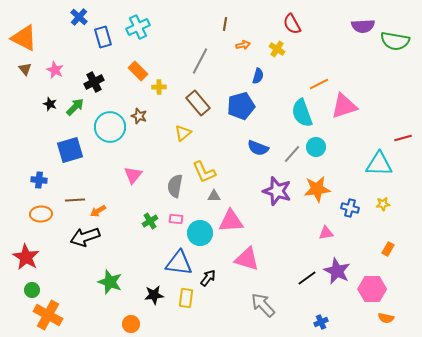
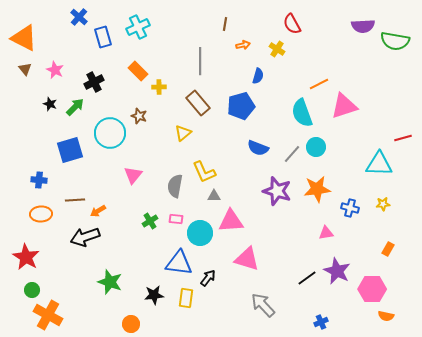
gray line at (200, 61): rotated 28 degrees counterclockwise
cyan circle at (110, 127): moved 6 px down
orange semicircle at (386, 318): moved 2 px up
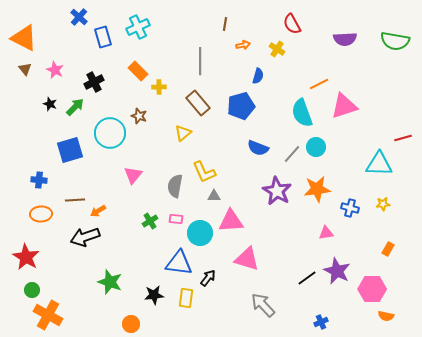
purple semicircle at (363, 26): moved 18 px left, 13 px down
purple star at (277, 191): rotated 12 degrees clockwise
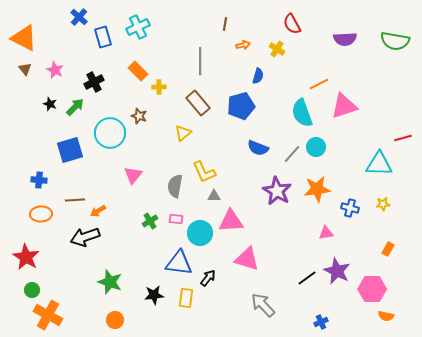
orange circle at (131, 324): moved 16 px left, 4 px up
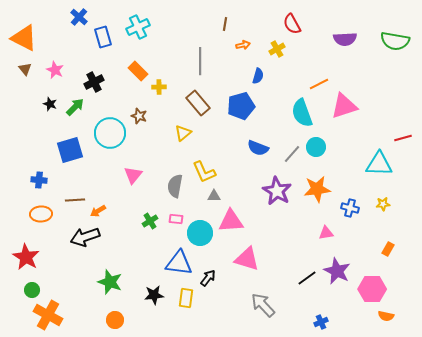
yellow cross at (277, 49): rotated 28 degrees clockwise
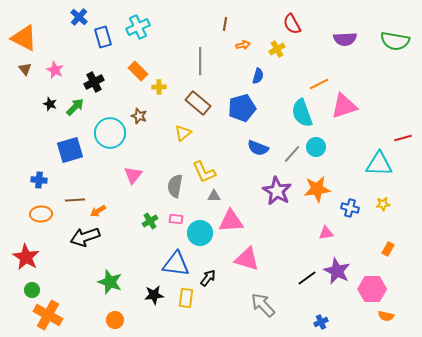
brown rectangle at (198, 103): rotated 10 degrees counterclockwise
blue pentagon at (241, 106): moved 1 px right, 2 px down
blue triangle at (179, 263): moved 3 px left, 1 px down
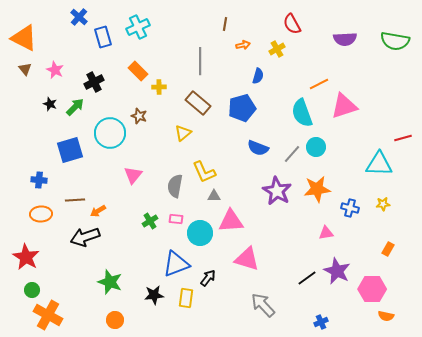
blue triangle at (176, 264): rotated 28 degrees counterclockwise
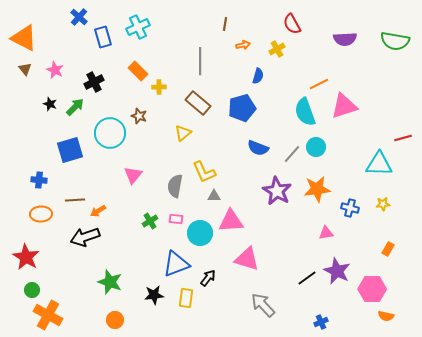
cyan semicircle at (302, 113): moved 3 px right, 1 px up
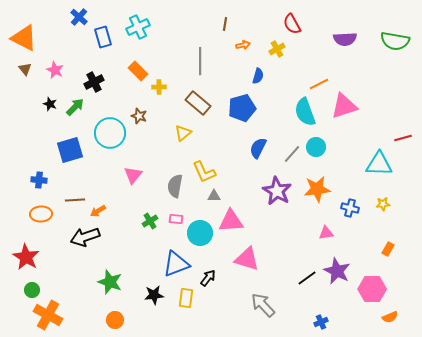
blue semicircle at (258, 148): rotated 95 degrees clockwise
orange semicircle at (386, 316): moved 4 px right, 1 px down; rotated 35 degrees counterclockwise
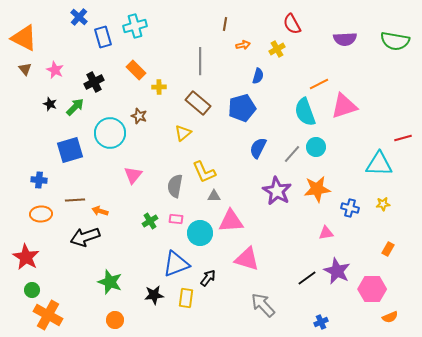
cyan cross at (138, 27): moved 3 px left, 1 px up; rotated 10 degrees clockwise
orange rectangle at (138, 71): moved 2 px left, 1 px up
orange arrow at (98, 211): moved 2 px right; rotated 49 degrees clockwise
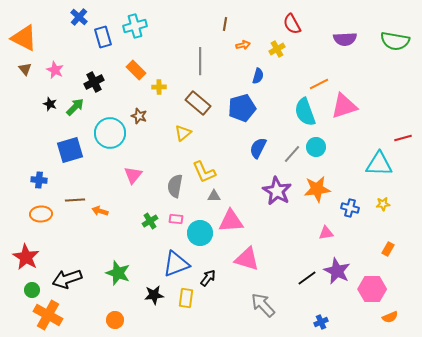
black arrow at (85, 237): moved 18 px left, 42 px down
green star at (110, 282): moved 8 px right, 9 px up
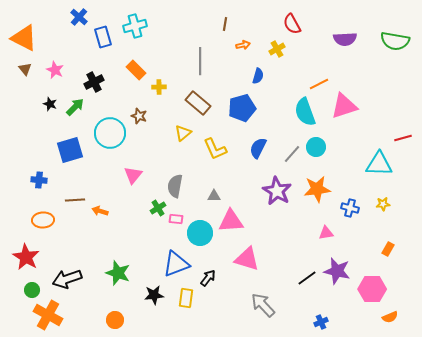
yellow L-shape at (204, 172): moved 11 px right, 23 px up
orange ellipse at (41, 214): moved 2 px right, 6 px down
green cross at (150, 221): moved 8 px right, 13 px up
purple star at (337, 271): rotated 12 degrees counterclockwise
